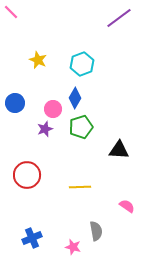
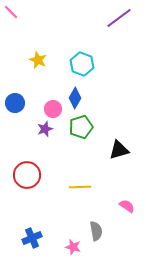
cyan hexagon: rotated 20 degrees counterclockwise
black triangle: rotated 20 degrees counterclockwise
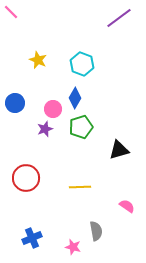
red circle: moved 1 px left, 3 px down
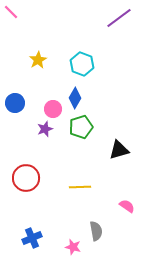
yellow star: rotated 18 degrees clockwise
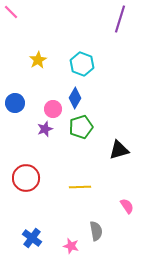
purple line: moved 1 px right, 1 px down; rotated 36 degrees counterclockwise
pink semicircle: rotated 21 degrees clockwise
blue cross: rotated 30 degrees counterclockwise
pink star: moved 2 px left, 1 px up
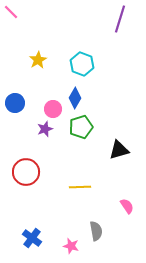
red circle: moved 6 px up
